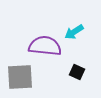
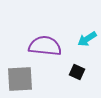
cyan arrow: moved 13 px right, 7 px down
gray square: moved 2 px down
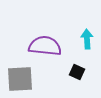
cyan arrow: rotated 120 degrees clockwise
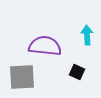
cyan arrow: moved 4 px up
gray square: moved 2 px right, 2 px up
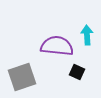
purple semicircle: moved 12 px right
gray square: rotated 16 degrees counterclockwise
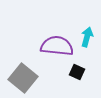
cyan arrow: moved 2 px down; rotated 18 degrees clockwise
gray square: moved 1 px right, 1 px down; rotated 32 degrees counterclockwise
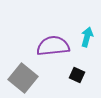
purple semicircle: moved 4 px left; rotated 12 degrees counterclockwise
black square: moved 3 px down
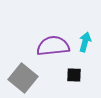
cyan arrow: moved 2 px left, 5 px down
black square: moved 3 px left; rotated 21 degrees counterclockwise
